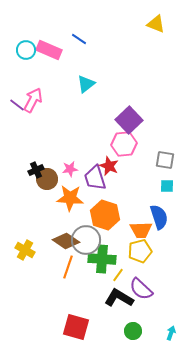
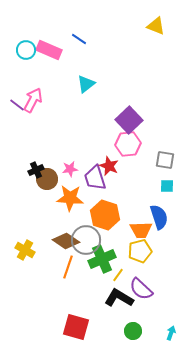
yellow triangle: moved 2 px down
pink hexagon: moved 4 px right
green cross: rotated 28 degrees counterclockwise
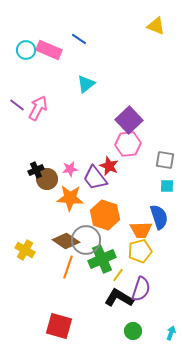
pink arrow: moved 5 px right, 8 px down
purple trapezoid: rotated 20 degrees counterclockwise
purple semicircle: rotated 115 degrees counterclockwise
red square: moved 17 px left, 1 px up
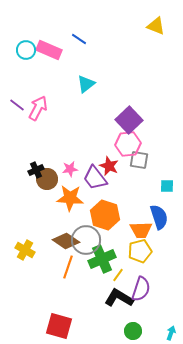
gray square: moved 26 px left
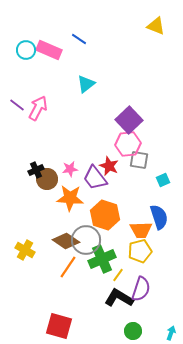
cyan square: moved 4 px left, 6 px up; rotated 24 degrees counterclockwise
orange line: rotated 15 degrees clockwise
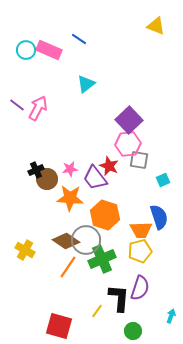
yellow line: moved 21 px left, 36 px down
purple semicircle: moved 1 px left, 1 px up
black L-shape: rotated 64 degrees clockwise
cyan arrow: moved 17 px up
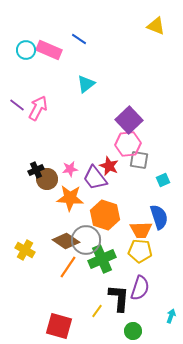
yellow pentagon: rotated 20 degrees clockwise
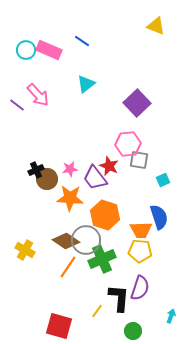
blue line: moved 3 px right, 2 px down
pink arrow: moved 13 px up; rotated 110 degrees clockwise
purple square: moved 8 px right, 17 px up
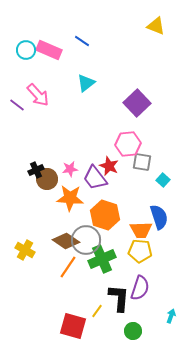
cyan triangle: moved 1 px up
gray square: moved 3 px right, 2 px down
cyan square: rotated 24 degrees counterclockwise
red square: moved 14 px right
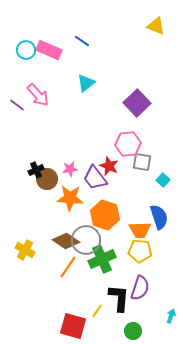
orange trapezoid: moved 1 px left
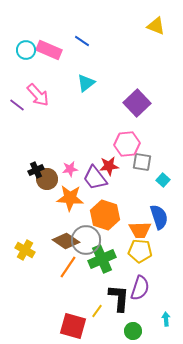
pink hexagon: moved 1 px left
red star: rotated 30 degrees counterclockwise
cyan arrow: moved 5 px left, 3 px down; rotated 24 degrees counterclockwise
